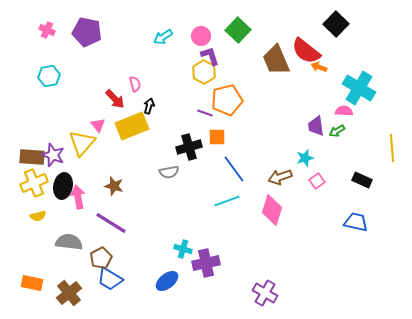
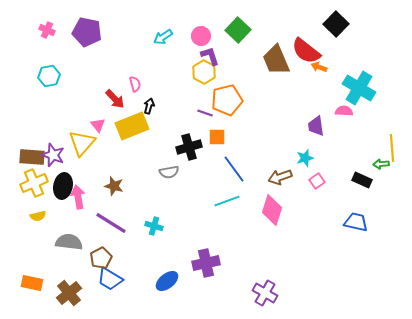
green arrow at (337, 131): moved 44 px right, 33 px down; rotated 28 degrees clockwise
cyan cross at (183, 249): moved 29 px left, 23 px up
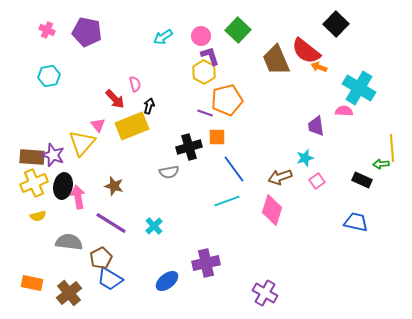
cyan cross at (154, 226): rotated 30 degrees clockwise
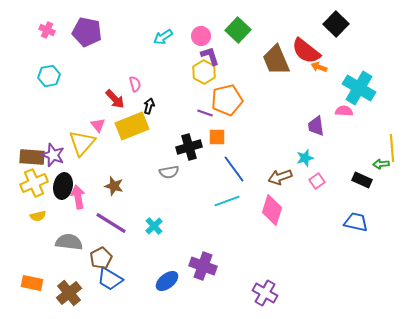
purple cross at (206, 263): moved 3 px left, 3 px down; rotated 32 degrees clockwise
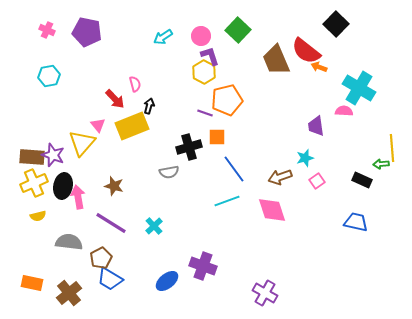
pink diamond at (272, 210): rotated 36 degrees counterclockwise
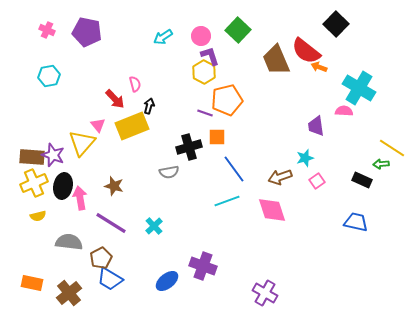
yellow line at (392, 148): rotated 52 degrees counterclockwise
pink arrow at (78, 197): moved 2 px right, 1 px down
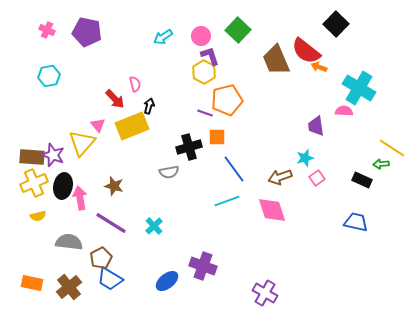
pink square at (317, 181): moved 3 px up
brown cross at (69, 293): moved 6 px up
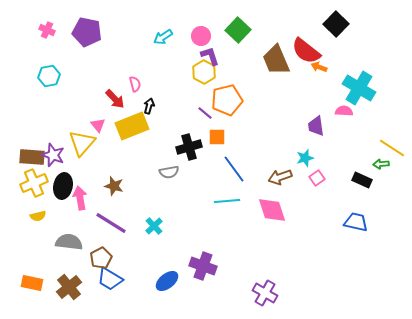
purple line at (205, 113): rotated 21 degrees clockwise
cyan line at (227, 201): rotated 15 degrees clockwise
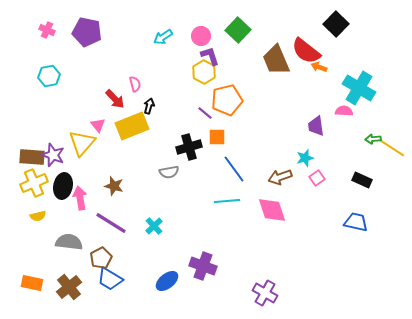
green arrow at (381, 164): moved 8 px left, 25 px up
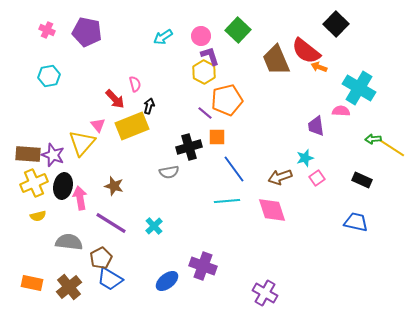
pink semicircle at (344, 111): moved 3 px left
brown rectangle at (32, 157): moved 4 px left, 3 px up
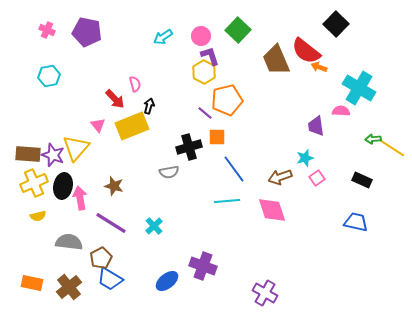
yellow triangle at (82, 143): moved 6 px left, 5 px down
